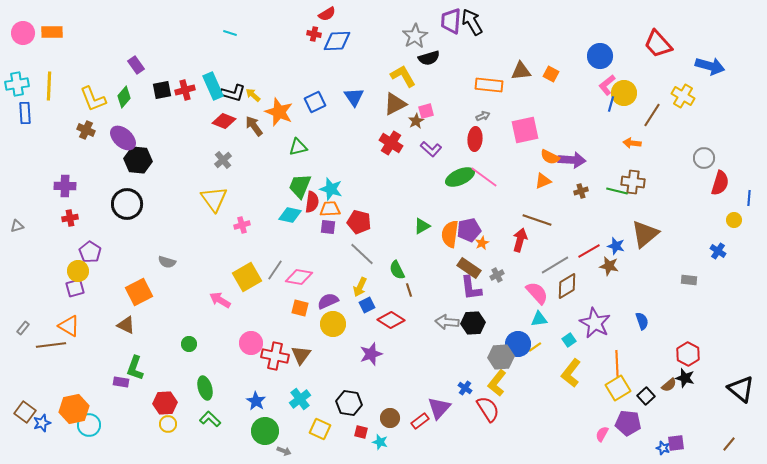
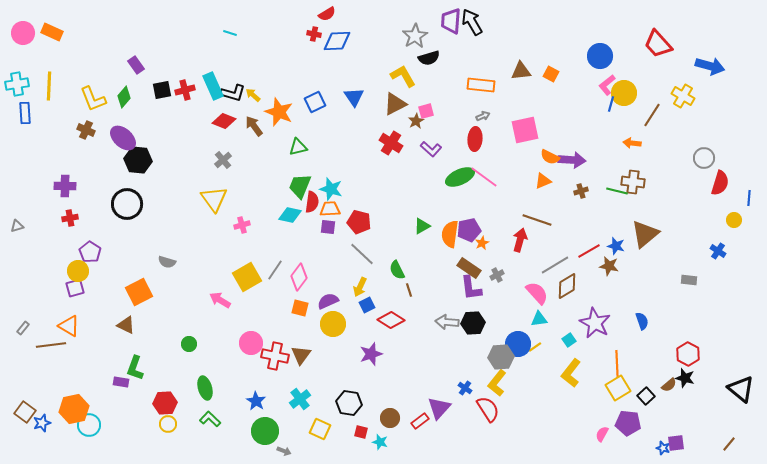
orange rectangle at (52, 32): rotated 25 degrees clockwise
orange rectangle at (489, 85): moved 8 px left
pink diamond at (299, 277): rotated 64 degrees counterclockwise
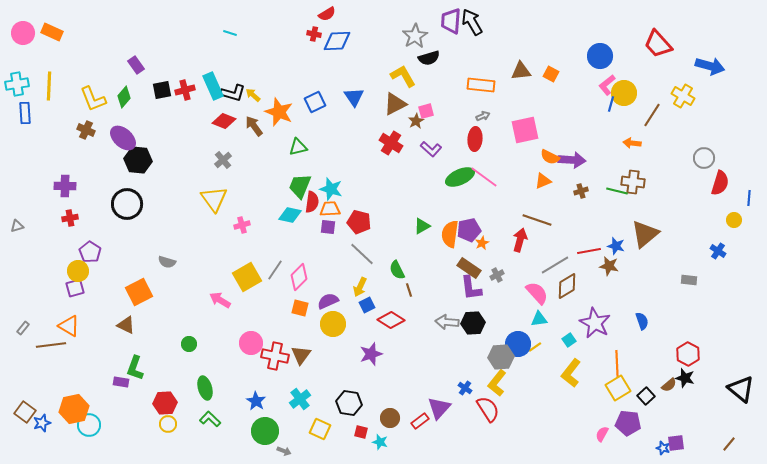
red line at (589, 251): rotated 20 degrees clockwise
pink diamond at (299, 277): rotated 8 degrees clockwise
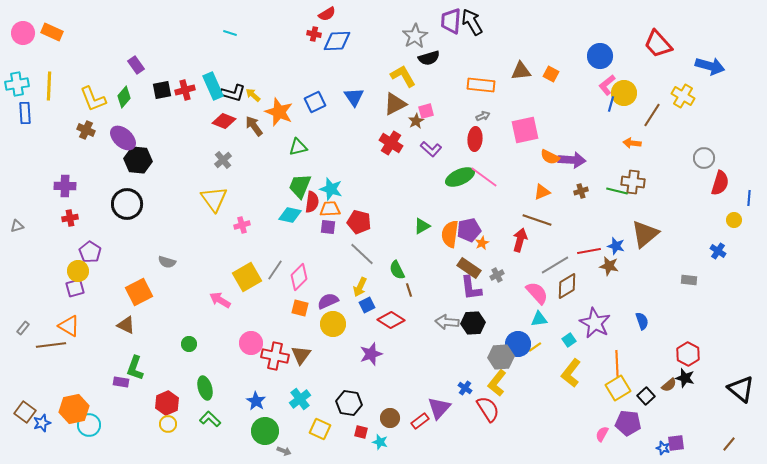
orange triangle at (543, 181): moved 1 px left, 11 px down
red hexagon at (165, 403): moved 2 px right; rotated 20 degrees counterclockwise
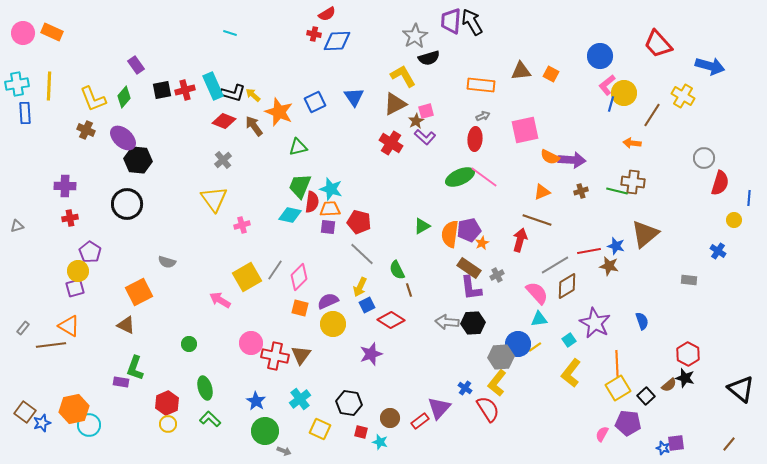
purple L-shape at (431, 149): moved 6 px left, 12 px up
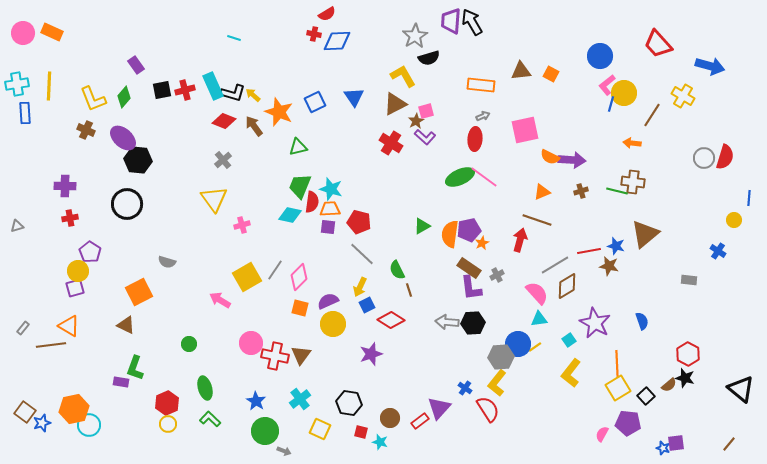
cyan line at (230, 33): moved 4 px right, 5 px down
red semicircle at (720, 183): moved 5 px right, 26 px up
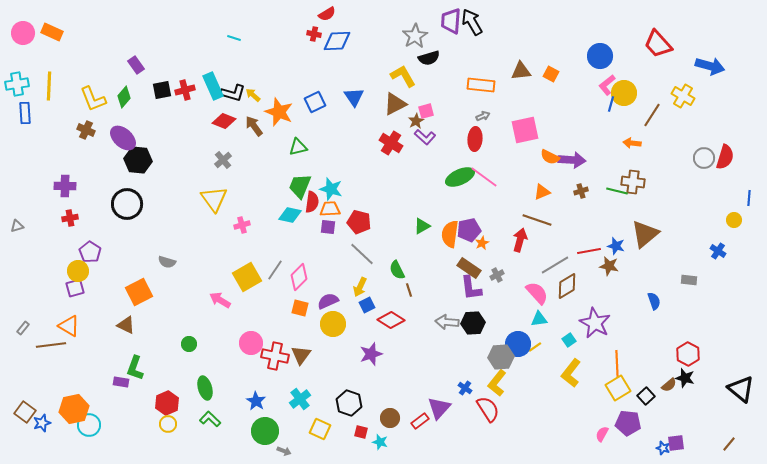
blue semicircle at (642, 321): moved 12 px right, 20 px up
black hexagon at (349, 403): rotated 10 degrees clockwise
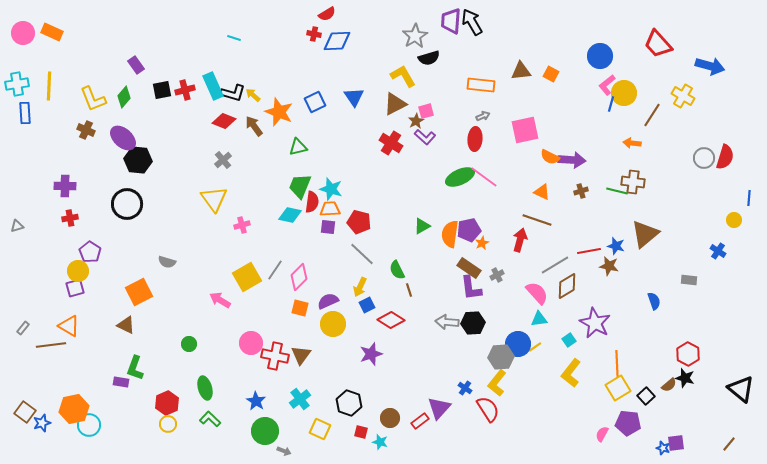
orange triangle at (542, 192): rotated 48 degrees clockwise
